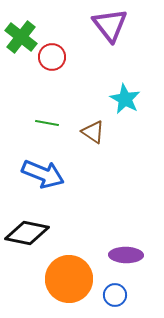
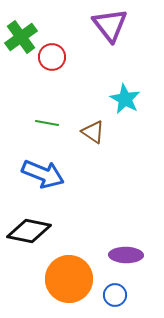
green cross: rotated 16 degrees clockwise
black diamond: moved 2 px right, 2 px up
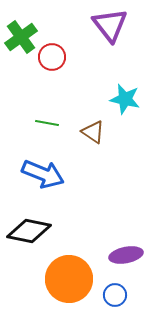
cyan star: rotated 16 degrees counterclockwise
purple ellipse: rotated 12 degrees counterclockwise
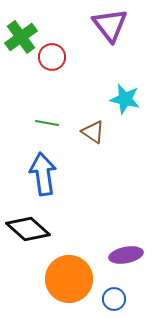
blue arrow: rotated 120 degrees counterclockwise
black diamond: moved 1 px left, 2 px up; rotated 30 degrees clockwise
blue circle: moved 1 px left, 4 px down
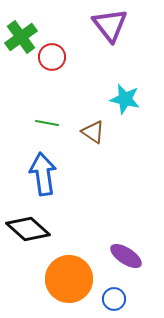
purple ellipse: moved 1 px down; rotated 44 degrees clockwise
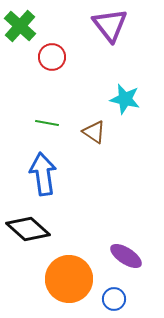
green cross: moved 1 px left, 11 px up; rotated 12 degrees counterclockwise
brown triangle: moved 1 px right
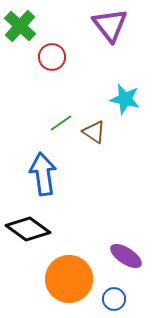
green line: moved 14 px right; rotated 45 degrees counterclockwise
black diamond: rotated 6 degrees counterclockwise
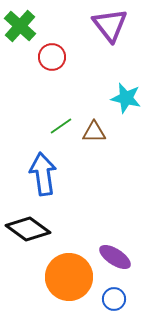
cyan star: moved 1 px right, 1 px up
green line: moved 3 px down
brown triangle: rotated 35 degrees counterclockwise
purple ellipse: moved 11 px left, 1 px down
orange circle: moved 2 px up
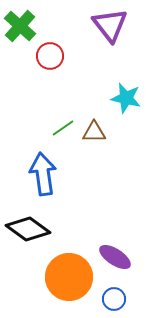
red circle: moved 2 px left, 1 px up
green line: moved 2 px right, 2 px down
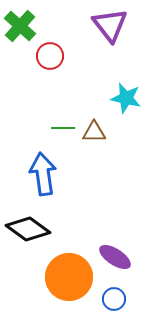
green line: rotated 35 degrees clockwise
